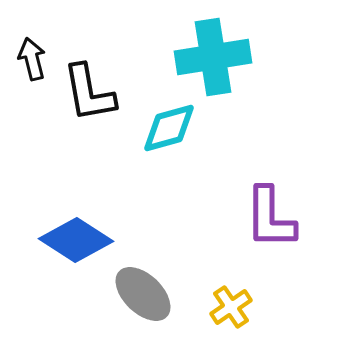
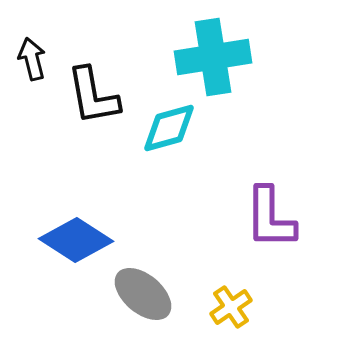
black L-shape: moved 4 px right, 3 px down
gray ellipse: rotated 4 degrees counterclockwise
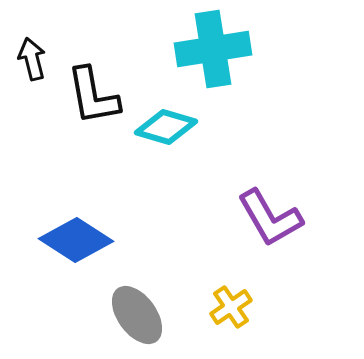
cyan cross: moved 8 px up
cyan diamond: moved 3 px left, 1 px up; rotated 32 degrees clockwise
purple L-shape: rotated 30 degrees counterclockwise
gray ellipse: moved 6 px left, 21 px down; rotated 14 degrees clockwise
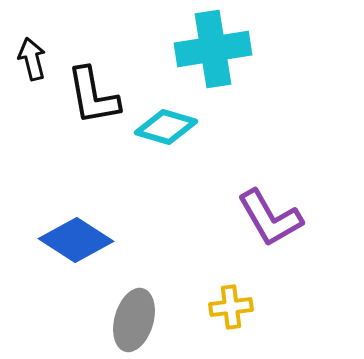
yellow cross: rotated 27 degrees clockwise
gray ellipse: moved 3 px left, 5 px down; rotated 52 degrees clockwise
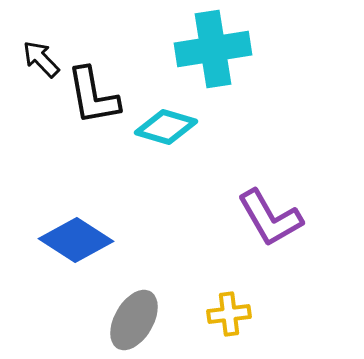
black arrow: moved 9 px right; rotated 30 degrees counterclockwise
yellow cross: moved 2 px left, 7 px down
gray ellipse: rotated 14 degrees clockwise
